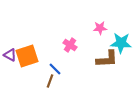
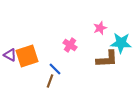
pink star: rotated 16 degrees counterclockwise
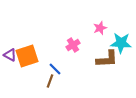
pink cross: moved 3 px right; rotated 24 degrees clockwise
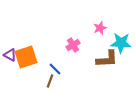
orange square: moved 1 px left, 1 px down
